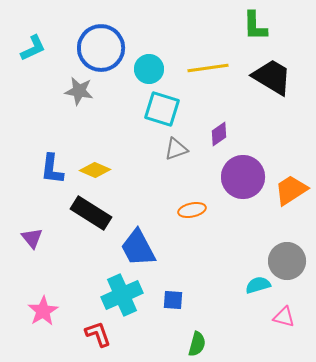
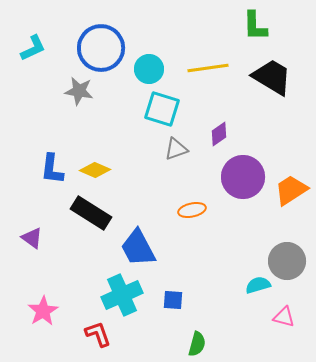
purple triangle: rotated 15 degrees counterclockwise
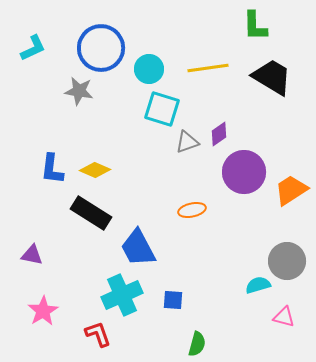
gray triangle: moved 11 px right, 7 px up
purple circle: moved 1 px right, 5 px up
purple triangle: moved 17 px down; rotated 25 degrees counterclockwise
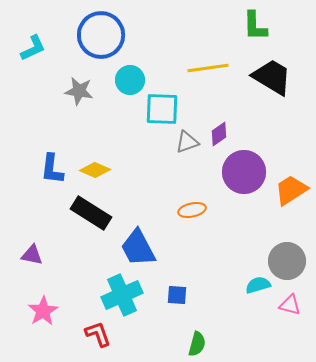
blue circle: moved 13 px up
cyan circle: moved 19 px left, 11 px down
cyan square: rotated 15 degrees counterclockwise
blue square: moved 4 px right, 5 px up
pink triangle: moved 6 px right, 12 px up
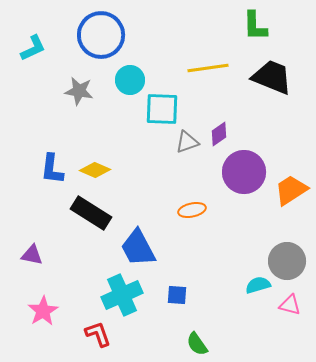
black trapezoid: rotated 9 degrees counterclockwise
green semicircle: rotated 130 degrees clockwise
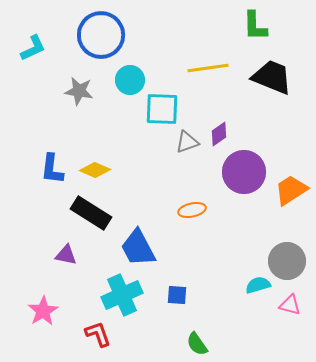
purple triangle: moved 34 px right
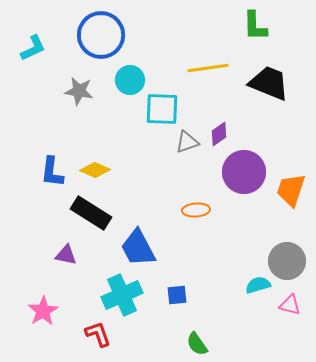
black trapezoid: moved 3 px left, 6 px down
blue L-shape: moved 3 px down
orange trapezoid: rotated 39 degrees counterclockwise
orange ellipse: moved 4 px right; rotated 8 degrees clockwise
blue square: rotated 10 degrees counterclockwise
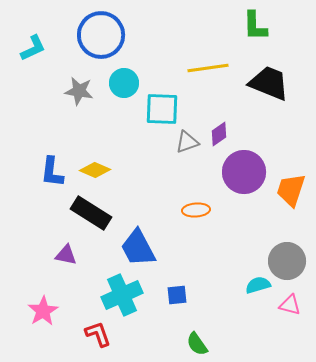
cyan circle: moved 6 px left, 3 px down
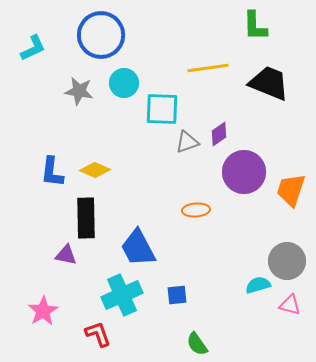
black rectangle: moved 5 px left, 5 px down; rotated 57 degrees clockwise
